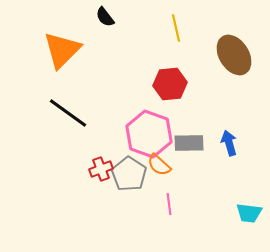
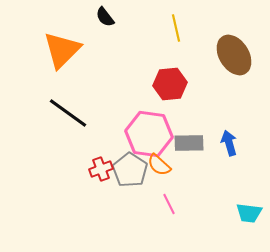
pink hexagon: rotated 12 degrees counterclockwise
gray pentagon: moved 1 px right, 4 px up
pink line: rotated 20 degrees counterclockwise
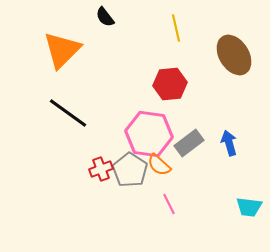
gray rectangle: rotated 36 degrees counterclockwise
cyan trapezoid: moved 6 px up
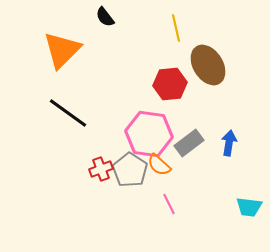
brown ellipse: moved 26 px left, 10 px down
blue arrow: rotated 25 degrees clockwise
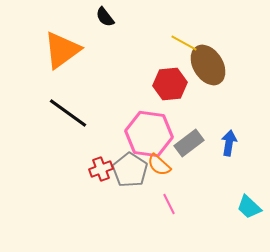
yellow line: moved 8 px right, 15 px down; rotated 48 degrees counterclockwise
orange triangle: rotated 9 degrees clockwise
cyan trapezoid: rotated 36 degrees clockwise
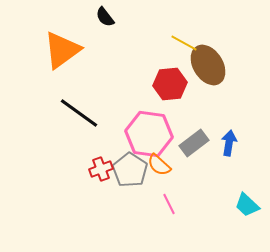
black line: moved 11 px right
gray rectangle: moved 5 px right
cyan trapezoid: moved 2 px left, 2 px up
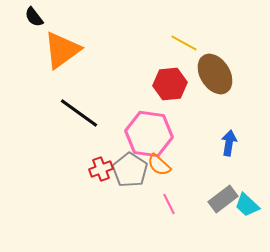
black semicircle: moved 71 px left
brown ellipse: moved 7 px right, 9 px down
gray rectangle: moved 29 px right, 56 px down
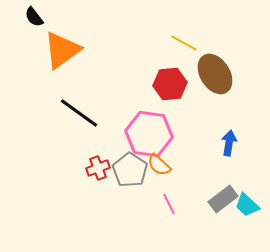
red cross: moved 3 px left, 1 px up
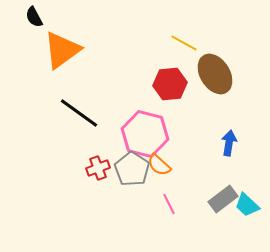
black semicircle: rotated 10 degrees clockwise
pink hexagon: moved 4 px left; rotated 6 degrees clockwise
gray pentagon: moved 2 px right, 1 px up
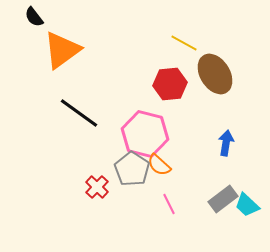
black semicircle: rotated 10 degrees counterclockwise
blue arrow: moved 3 px left
red cross: moved 1 px left, 19 px down; rotated 25 degrees counterclockwise
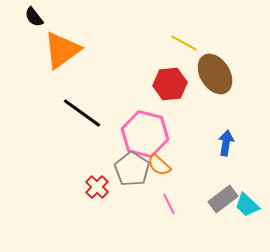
black line: moved 3 px right
